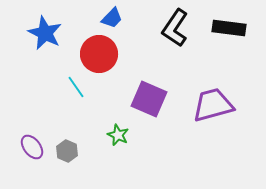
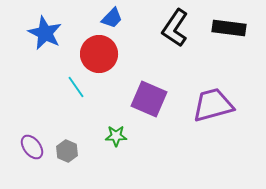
green star: moved 2 px left, 1 px down; rotated 25 degrees counterclockwise
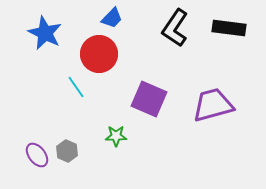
purple ellipse: moved 5 px right, 8 px down
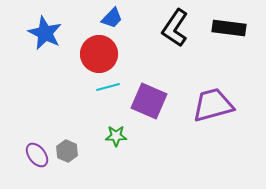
cyan line: moved 32 px right; rotated 70 degrees counterclockwise
purple square: moved 2 px down
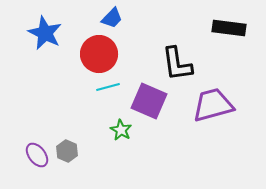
black L-shape: moved 2 px right, 36 px down; rotated 42 degrees counterclockwise
green star: moved 5 px right, 6 px up; rotated 30 degrees clockwise
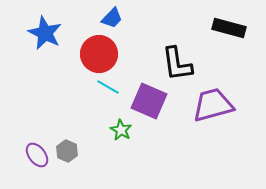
black rectangle: rotated 8 degrees clockwise
cyan line: rotated 45 degrees clockwise
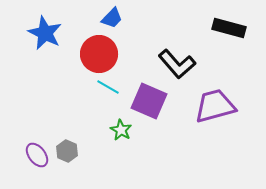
black L-shape: rotated 33 degrees counterclockwise
purple trapezoid: moved 2 px right, 1 px down
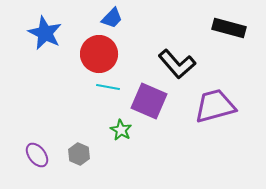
cyan line: rotated 20 degrees counterclockwise
gray hexagon: moved 12 px right, 3 px down
